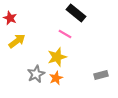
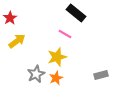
red star: rotated 16 degrees clockwise
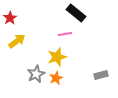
pink line: rotated 40 degrees counterclockwise
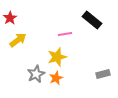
black rectangle: moved 16 px right, 7 px down
yellow arrow: moved 1 px right, 1 px up
gray rectangle: moved 2 px right, 1 px up
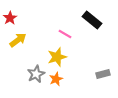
pink line: rotated 40 degrees clockwise
orange star: moved 1 px down
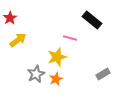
pink line: moved 5 px right, 4 px down; rotated 16 degrees counterclockwise
gray rectangle: rotated 16 degrees counterclockwise
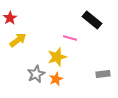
gray rectangle: rotated 24 degrees clockwise
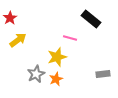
black rectangle: moved 1 px left, 1 px up
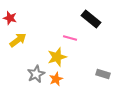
red star: rotated 24 degrees counterclockwise
gray rectangle: rotated 24 degrees clockwise
